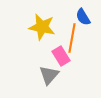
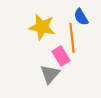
blue semicircle: moved 2 px left
orange line: rotated 16 degrees counterclockwise
gray triangle: moved 1 px right, 1 px up
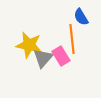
yellow star: moved 13 px left, 18 px down
orange line: moved 1 px down
gray triangle: moved 7 px left, 16 px up
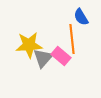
yellow star: rotated 16 degrees counterclockwise
pink rectangle: rotated 18 degrees counterclockwise
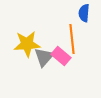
blue semicircle: moved 3 px right, 4 px up; rotated 36 degrees clockwise
yellow star: moved 2 px left, 1 px up
gray triangle: moved 1 px right, 1 px up
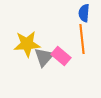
orange line: moved 10 px right
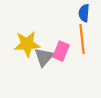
pink rectangle: moved 5 px up; rotated 72 degrees clockwise
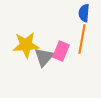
orange line: rotated 16 degrees clockwise
yellow star: moved 1 px left, 1 px down
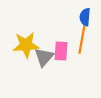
blue semicircle: moved 1 px right, 4 px down
pink rectangle: rotated 18 degrees counterclockwise
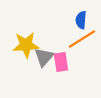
blue semicircle: moved 4 px left, 3 px down
orange line: rotated 48 degrees clockwise
pink rectangle: moved 11 px down; rotated 12 degrees counterclockwise
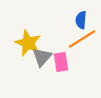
yellow star: moved 2 px right, 2 px up; rotated 28 degrees clockwise
gray triangle: moved 2 px left
